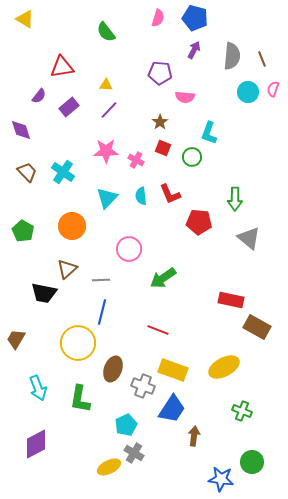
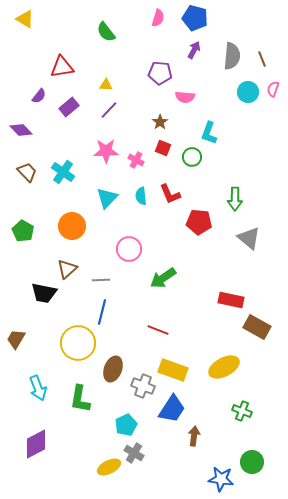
purple diamond at (21, 130): rotated 25 degrees counterclockwise
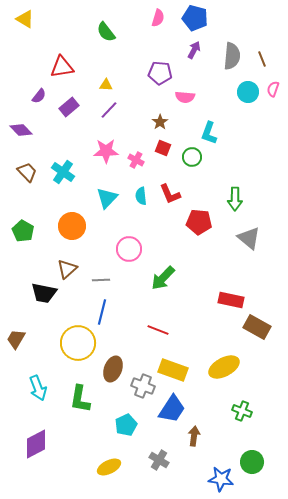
green arrow at (163, 278): rotated 12 degrees counterclockwise
gray cross at (134, 453): moved 25 px right, 7 px down
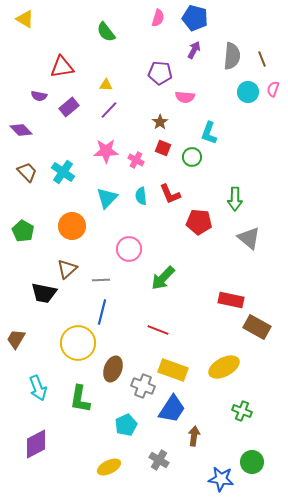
purple semicircle at (39, 96): rotated 63 degrees clockwise
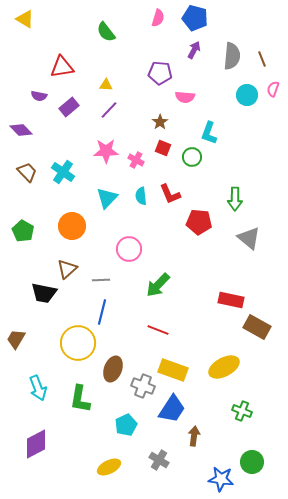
cyan circle at (248, 92): moved 1 px left, 3 px down
green arrow at (163, 278): moved 5 px left, 7 px down
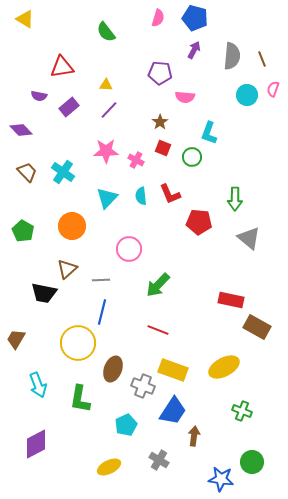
cyan arrow at (38, 388): moved 3 px up
blue trapezoid at (172, 409): moved 1 px right, 2 px down
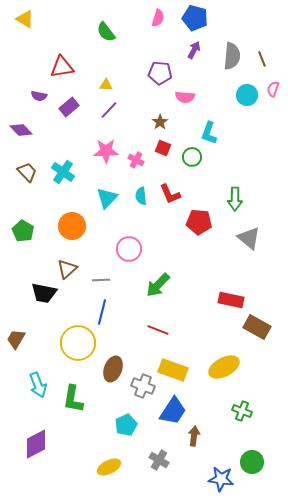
green L-shape at (80, 399): moved 7 px left
